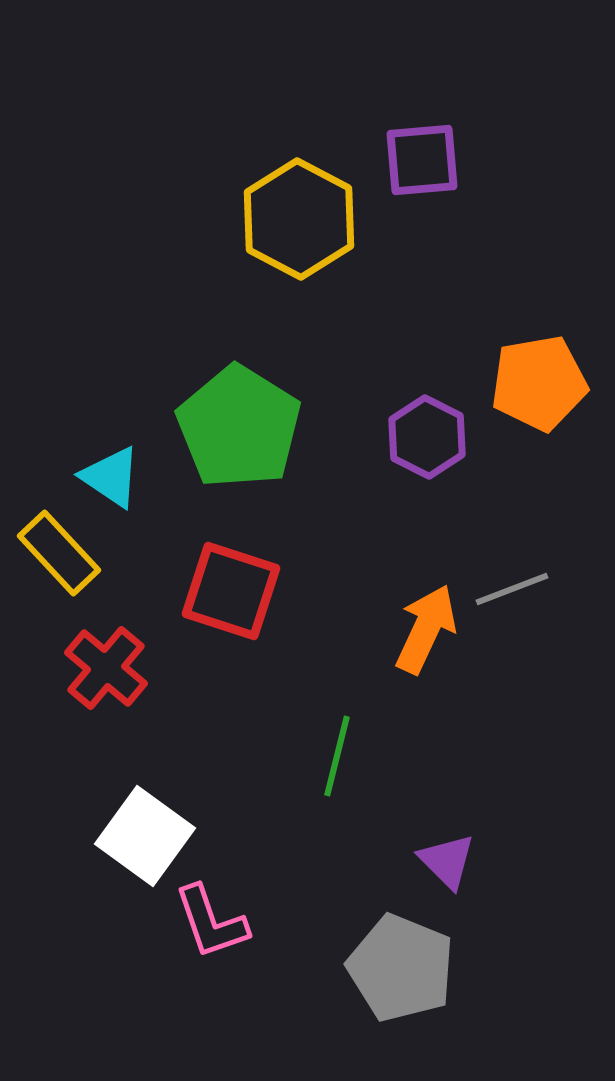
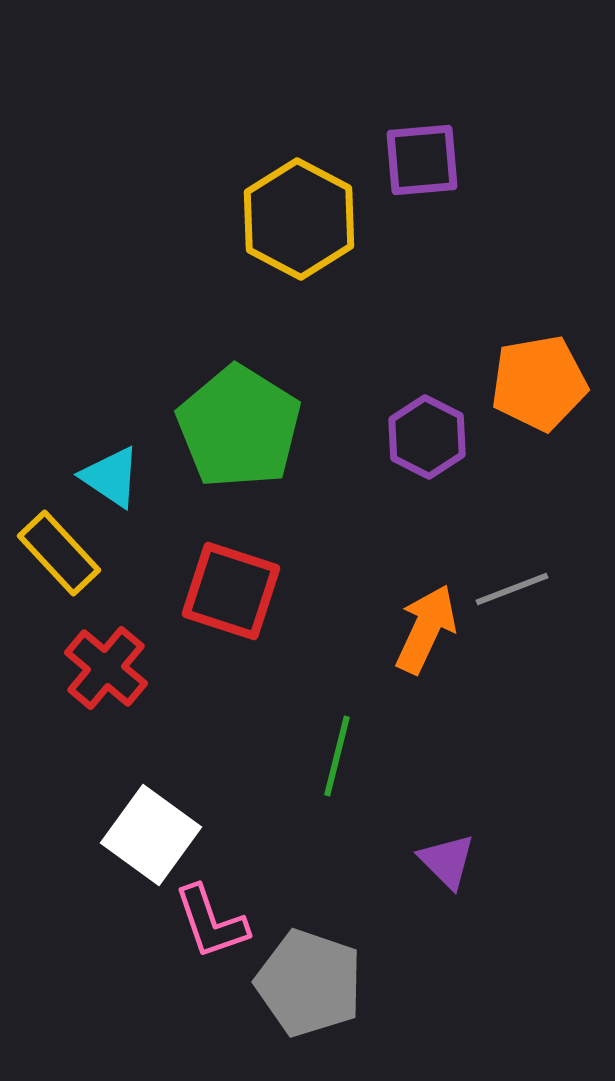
white square: moved 6 px right, 1 px up
gray pentagon: moved 92 px left, 15 px down; rotated 3 degrees counterclockwise
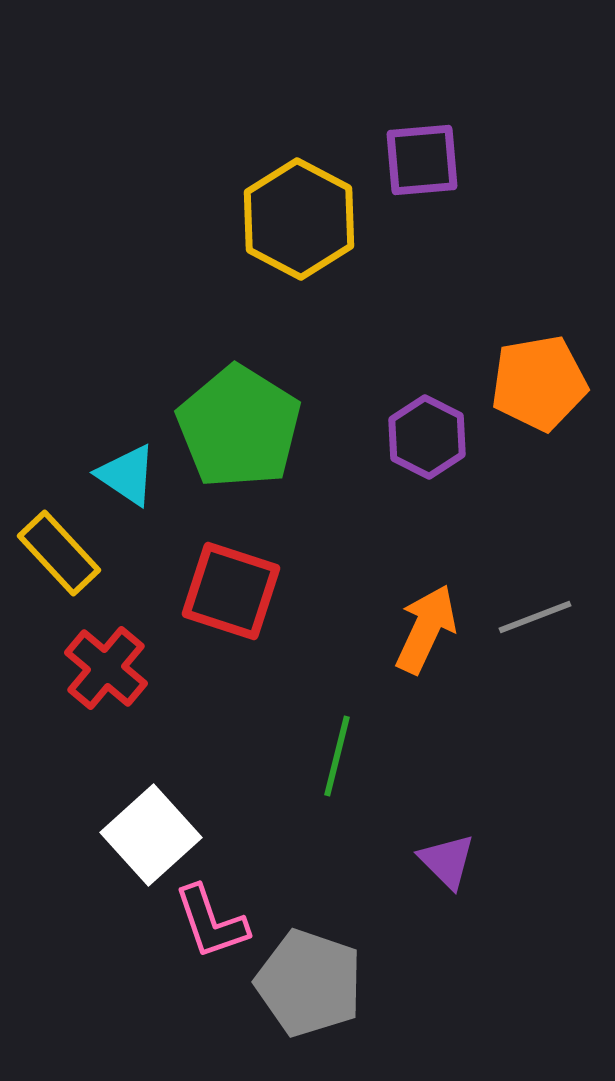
cyan triangle: moved 16 px right, 2 px up
gray line: moved 23 px right, 28 px down
white square: rotated 12 degrees clockwise
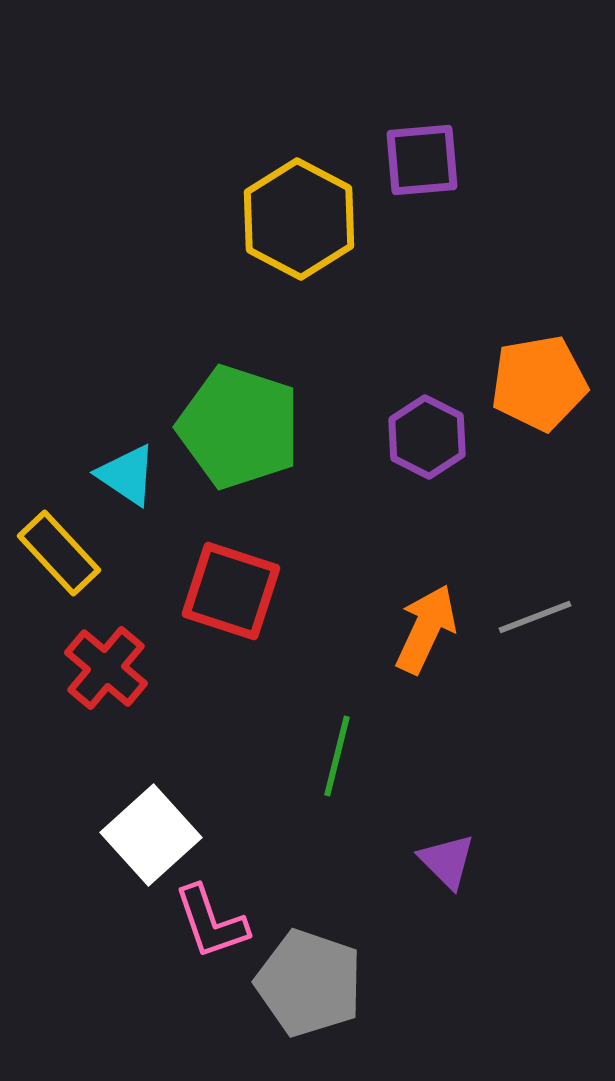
green pentagon: rotated 14 degrees counterclockwise
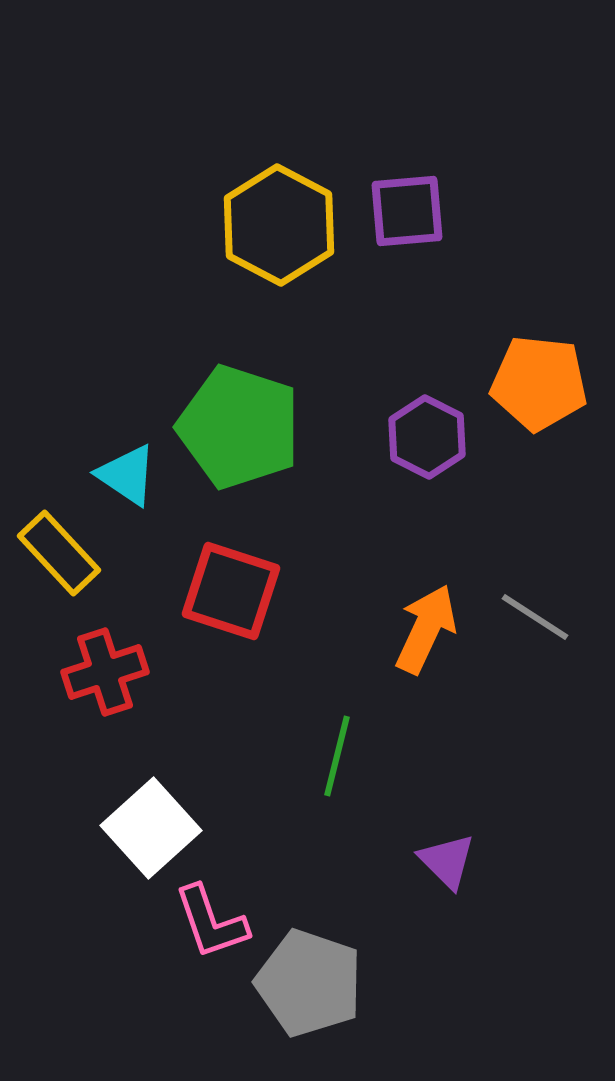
purple square: moved 15 px left, 51 px down
yellow hexagon: moved 20 px left, 6 px down
orange pentagon: rotated 16 degrees clockwise
gray line: rotated 54 degrees clockwise
red cross: moved 1 px left, 4 px down; rotated 32 degrees clockwise
white square: moved 7 px up
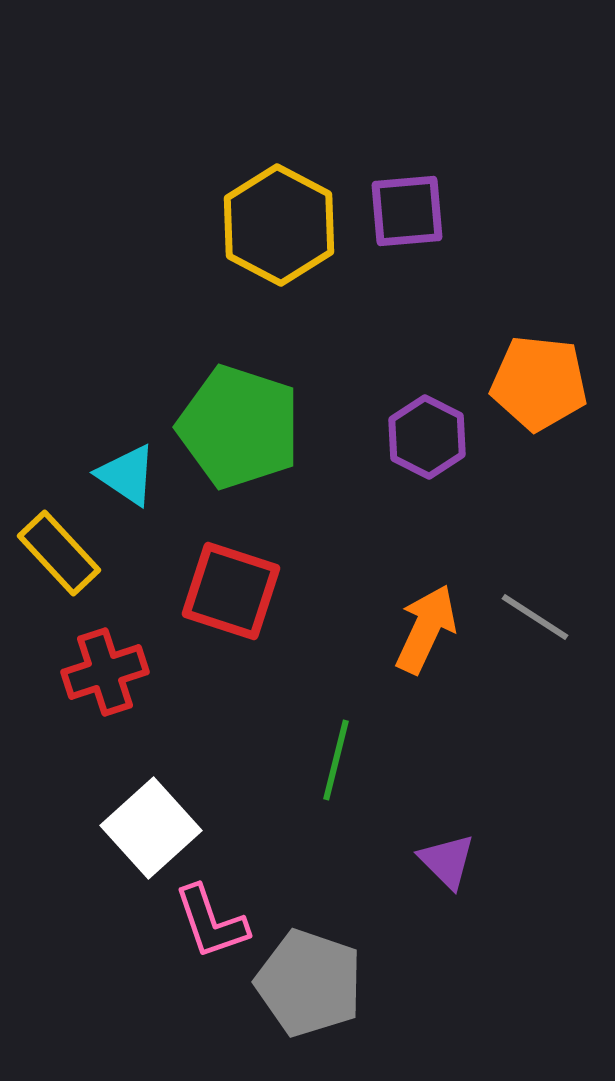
green line: moved 1 px left, 4 px down
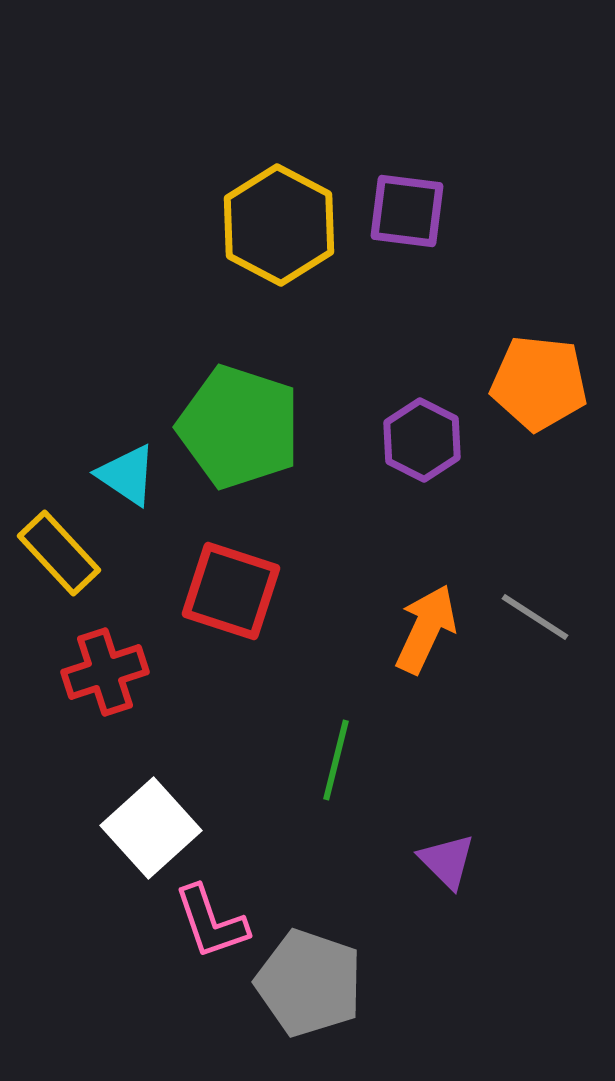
purple square: rotated 12 degrees clockwise
purple hexagon: moved 5 px left, 3 px down
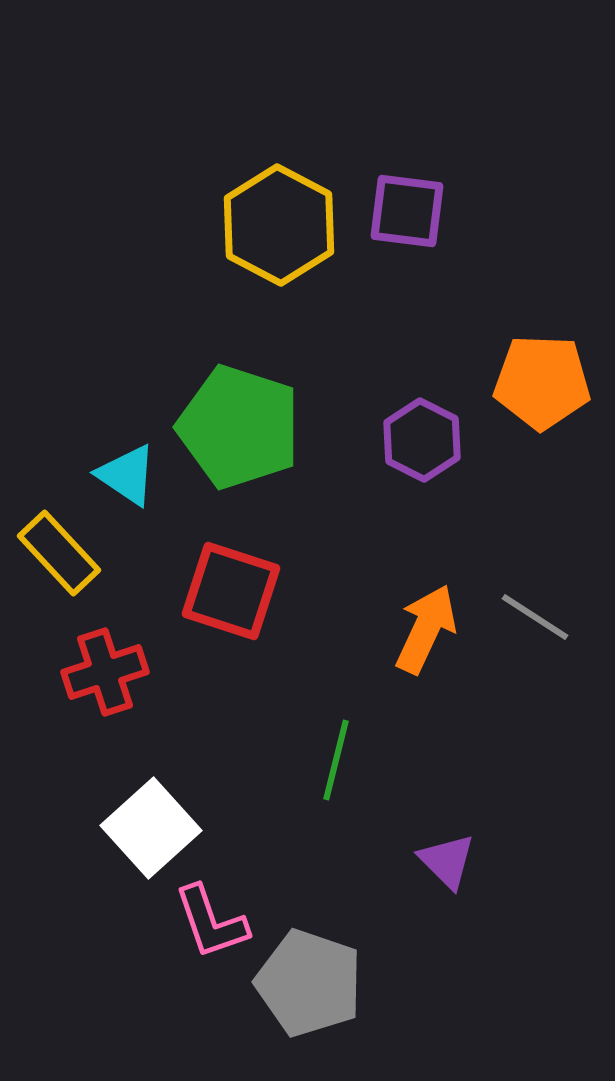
orange pentagon: moved 3 px right, 1 px up; rotated 4 degrees counterclockwise
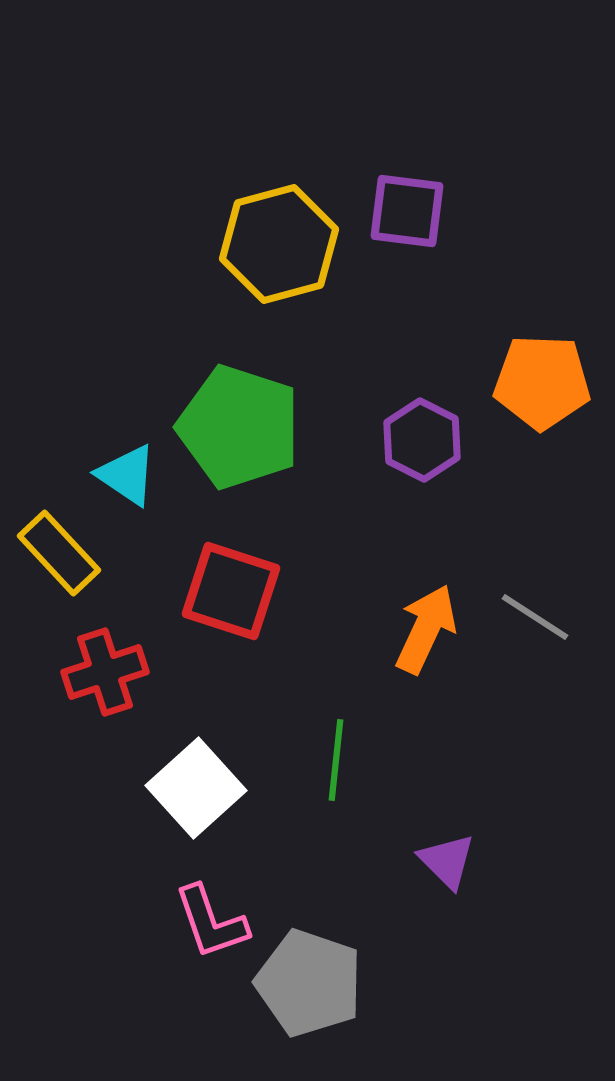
yellow hexagon: moved 19 px down; rotated 17 degrees clockwise
green line: rotated 8 degrees counterclockwise
white square: moved 45 px right, 40 px up
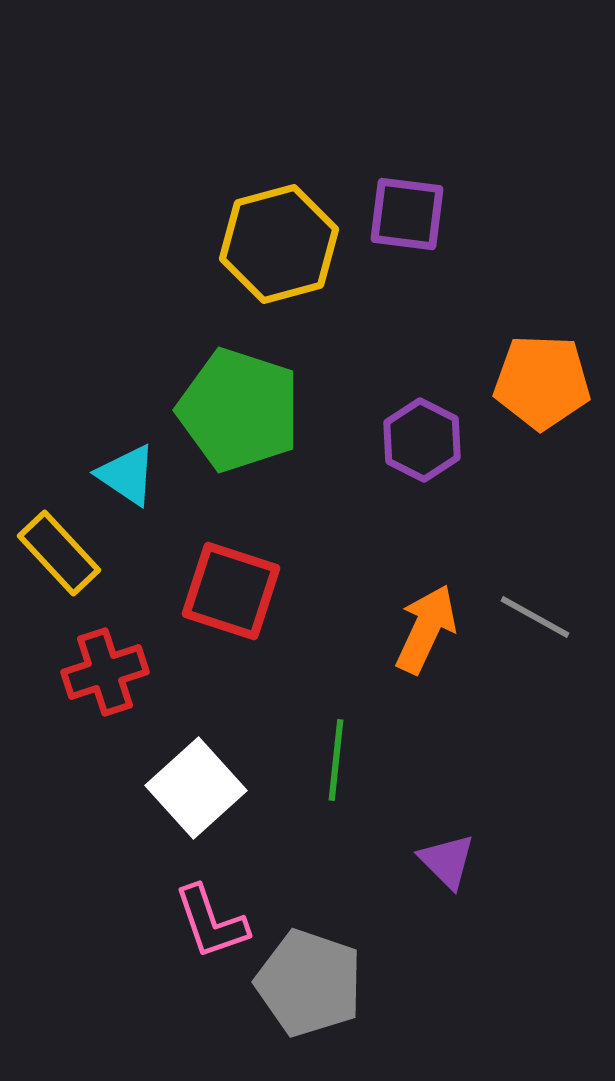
purple square: moved 3 px down
green pentagon: moved 17 px up
gray line: rotated 4 degrees counterclockwise
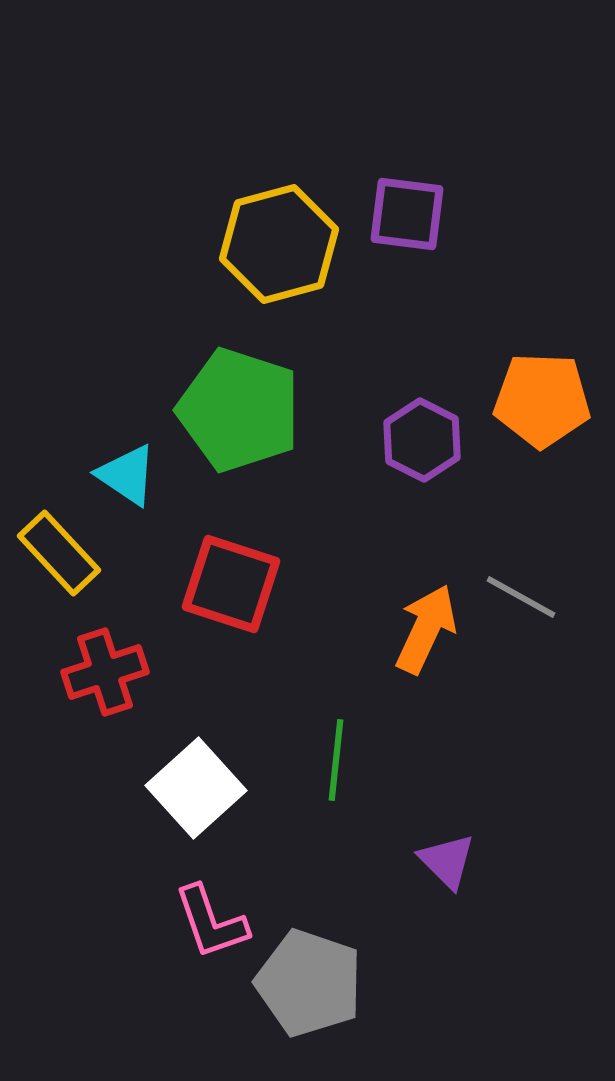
orange pentagon: moved 18 px down
red square: moved 7 px up
gray line: moved 14 px left, 20 px up
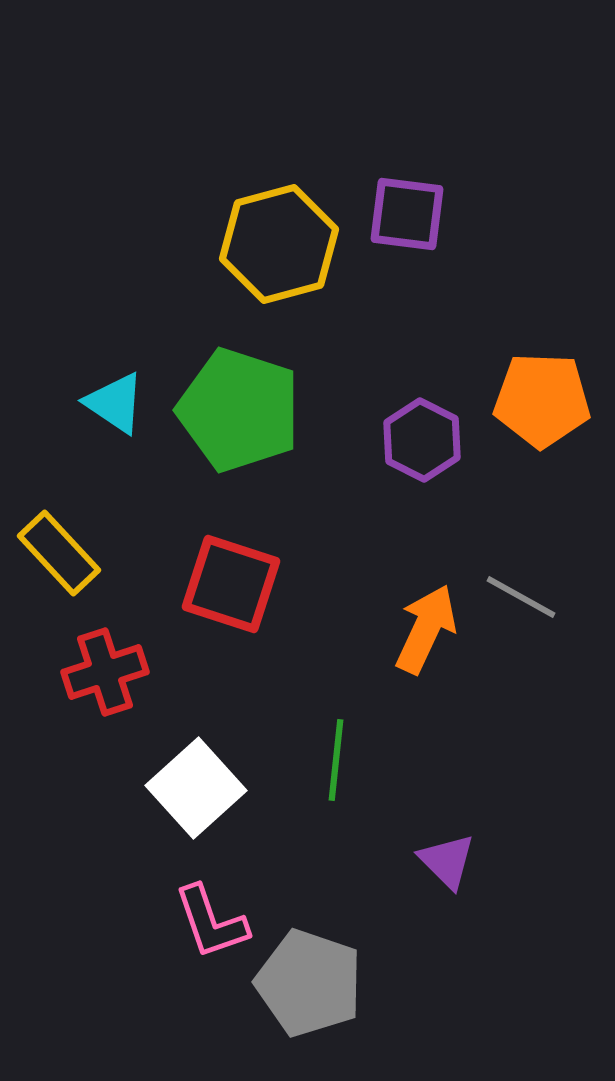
cyan triangle: moved 12 px left, 72 px up
